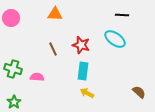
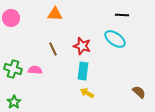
red star: moved 1 px right, 1 px down
pink semicircle: moved 2 px left, 7 px up
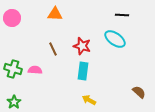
pink circle: moved 1 px right
yellow arrow: moved 2 px right, 7 px down
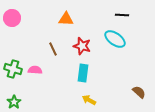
orange triangle: moved 11 px right, 5 px down
cyan rectangle: moved 2 px down
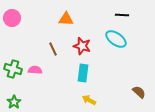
cyan ellipse: moved 1 px right
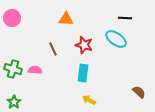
black line: moved 3 px right, 3 px down
red star: moved 2 px right, 1 px up
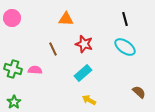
black line: moved 1 px down; rotated 72 degrees clockwise
cyan ellipse: moved 9 px right, 8 px down
red star: moved 1 px up
cyan rectangle: rotated 42 degrees clockwise
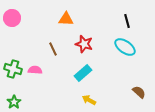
black line: moved 2 px right, 2 px down
